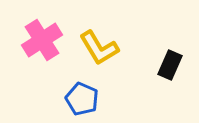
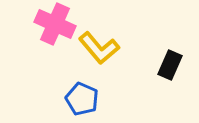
pink cross: moved 13 px right, 16 px up; rotated 33 degrees counterclockwise
yellow L-shape: rotated 9 degrees counterclockwise
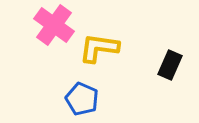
pink cross: moved 1 px left, 1 px down; rotated 12 degrees clockwise
yellow L-shape: rotated 138 degrees clockwise
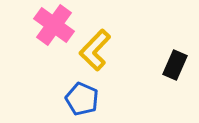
yellow L-shape: moved 4 px left, 2 px down; rotated 54 degrees counterclockwise
black rectangle: moved 5 px right
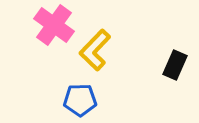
blue pentagon: moved 2 px left, 1 px down; rotated 24 degrees counterclockwise
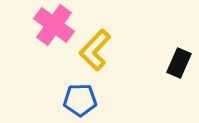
black rectangle: moved 4 px right, 2 px up
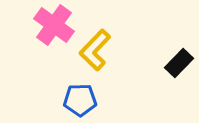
black rectangle: rotated 20 degrees clockwise
